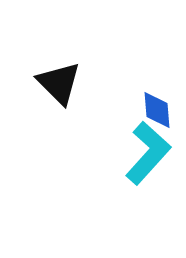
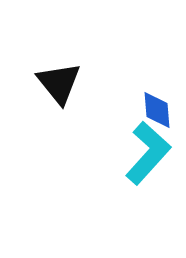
black triangle: rotated 6 degrees clockwise
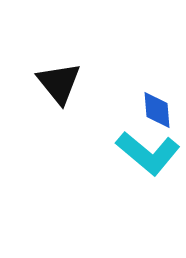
cyan L-shape: rotated 88 degrees clockwise
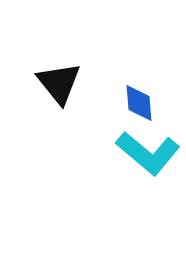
blue diamond: moved 18 px left, 7 px up
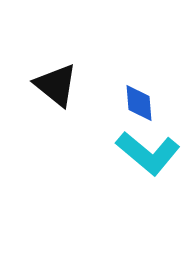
black triangle: moved 3 px left, 2 px down; rotated 12 degrees counterclockwise
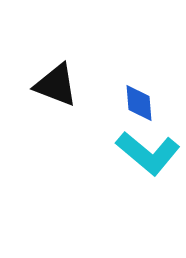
black triangle: rotated 18 degrees counterclockwise
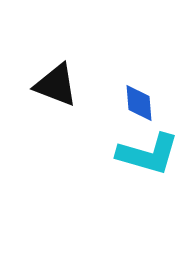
cyan L-shape: moved 1 px down; rotated 24 degrees counterclockwise
